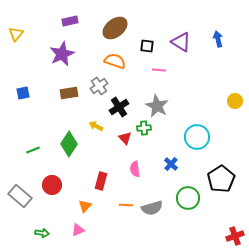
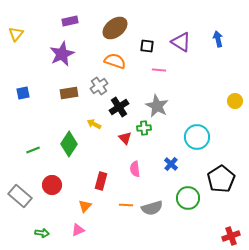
yellow arrow: moved 2 px left, 2 px up
red cross: moved 4 px left
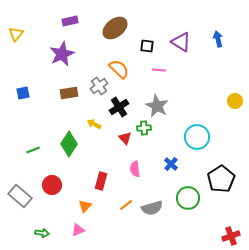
orange semicircle: moved 4 px right, 8 px down; rotated 25 degrees clockwise
orange line: rotated 40 degrees counterclockwise
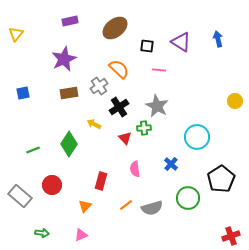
purple star: moved 2 px right, 5 px down
pink triangle: moved 3 px right, 5 px down
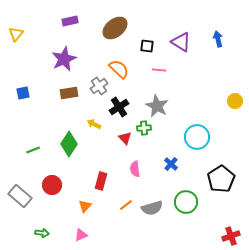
green circle: moved 2 px left, 4 px down
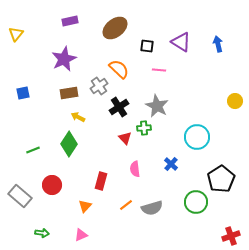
blue arrow: moved 5 px down
yellow arrow: moved 16 px left, 7 px up
green circle: moved 10 px right
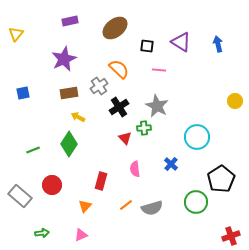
green arrow: rotated 16 degrees counterclockwise
